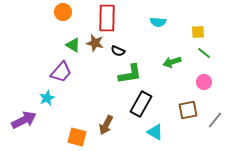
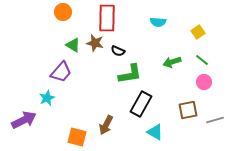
yellow square: rotated 32 degrees counterclockwise
green line: moved 2 px left, 7 px down
gray line: rotated 36 degrees clockwise
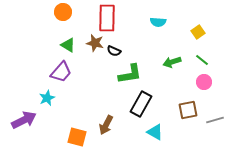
green triangle: moved 5 px left
black semicircle: moved 4 px left
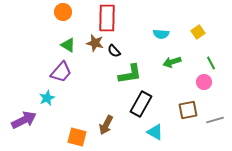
cyan semicircle: moved 3 px right, 12 px down
black semicircle: rotated 24 degrees clockwise
green line: moved 9 px right, 3 px down; rotated 24 degrees clockwise
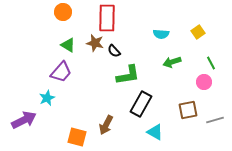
green L-shape: moved 2 px left, 1 px down
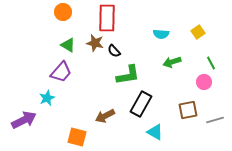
brown arrow: moved 1 px left, 9 px up; rotated 36 degrees clockwise
